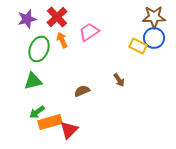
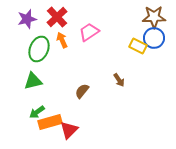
brown semicircle: rotated 28 degrees counterclockwise
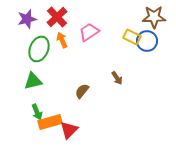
blue circle: moved 7 px left, 3 px down
yellow rectangle: moved 6 px left, 9 px up
brown arrow: moved 2 px left, 2 px up
green arrow: rotated 77 degrees counterclockwise
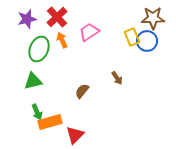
brown star: moved 1 px left, 1 px down
yellow rectangle: rotated 42 degrees clockwise
red triangle: moved 6 px right, 5 px down
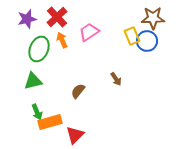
yellow rectangle: moved 1 px up
brown arrow: moved 1 px left, 1 px down
brown semicircle: moved 4 px left
